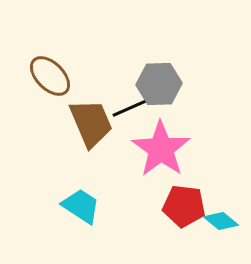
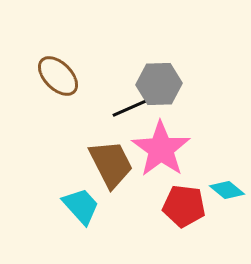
brown ellipse: moved 8 px right
brown trapezoid: moved 20 px right, 41 px down; rotated 4 degrees counterclockwise
cyan trapezoid: rotated 15 degrees clockwise
cyan diamond: moved 6 px right, 31 px up
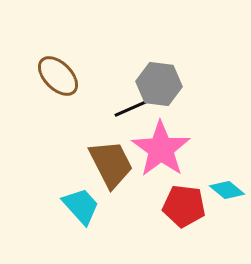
gray hexagon: rotated 9 degrees clockwise
black line: moved 2 px right
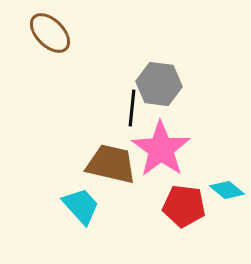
brown ellipse: moved 8 px left, 43 px up
black line: rotated 60 degrees counterclockwise
brown trapezoid: rotated 50 degrees counterclockwise
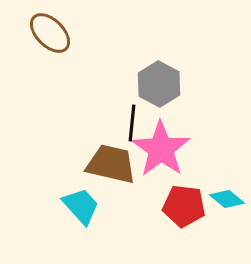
gray hexagon: rotated 21 degrees clockwise
black line: moved 15 px down
cyan diamond: moved 9 px down
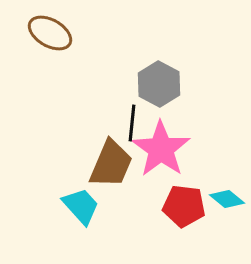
brown ellipse: rotated 15 degrees counterclockwise
brown trapezoid: rotated 100 degrees clockwise
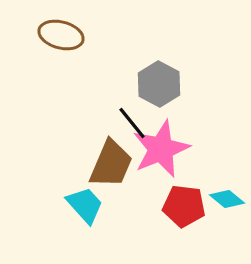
brown ellipse: moved 11 px right, 2 px down; rotated 15 degrees counterclockwise
black line: rotated 45 degrees counterclockwise
pink star: rotated 14 degrees clockwise
cyan trapezoid: moved 4 px right, 1 px up
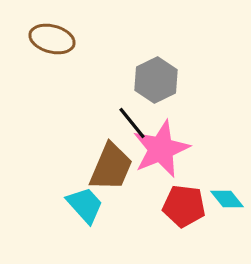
brown ellipse: moved 9 px left, 4 px down
gray hexagon: moved 3 px left, 4 px up; rotated 6 degrees clockwise
brown trapezoid: moved 3 px down
cyan diamond: rotated 12 degrees clockwise
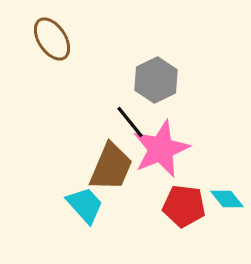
brown ellipse: rotated 42 degrees clockwise
black line: moved 2 px left, 1 px up
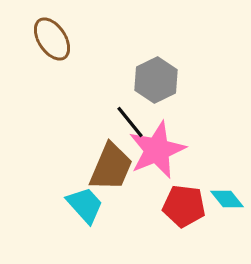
pink star: moved 4 px left, 1 px down
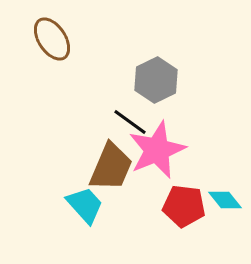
black line: rotated 15 degrees counterclockwise
cyan diamond: moved 2 px left, 1 px down
